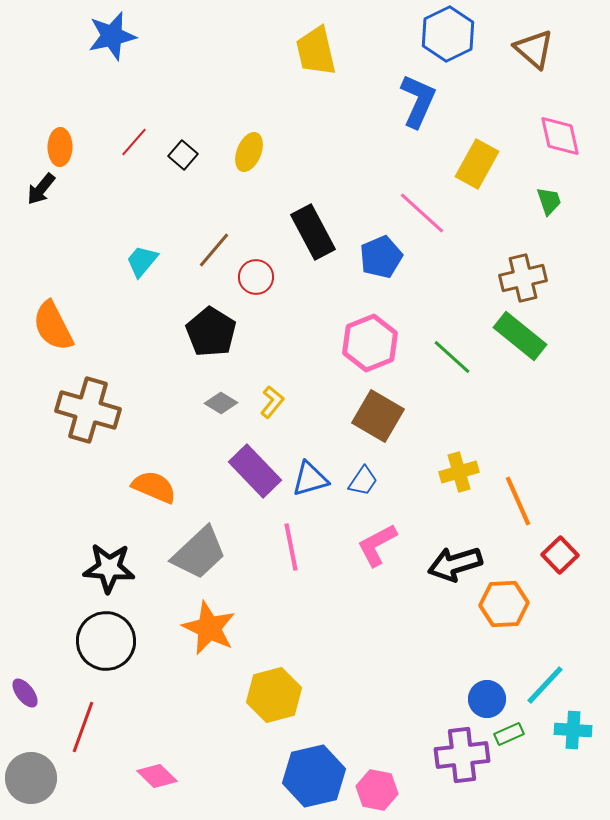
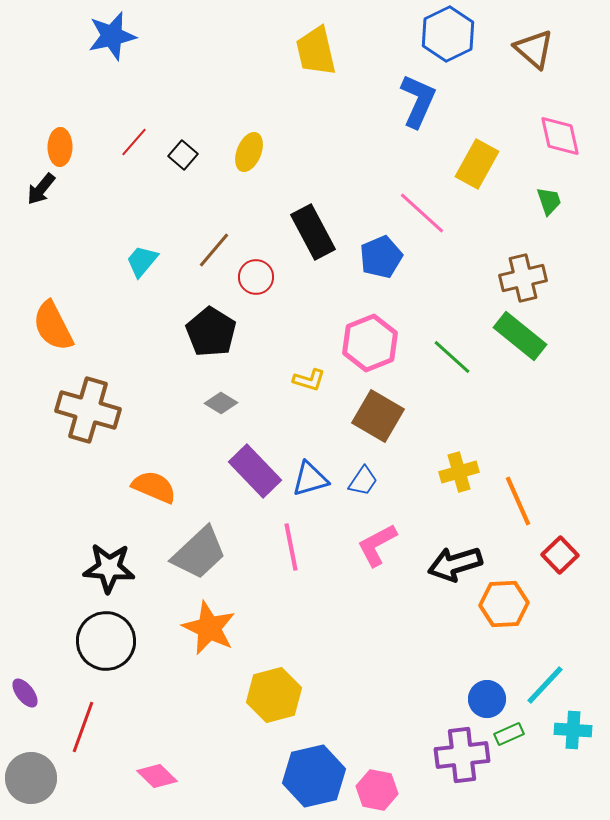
yellow L-shape at (272, 402): moved 37 px right, 22 px up; rotated 68 degrees clockwise
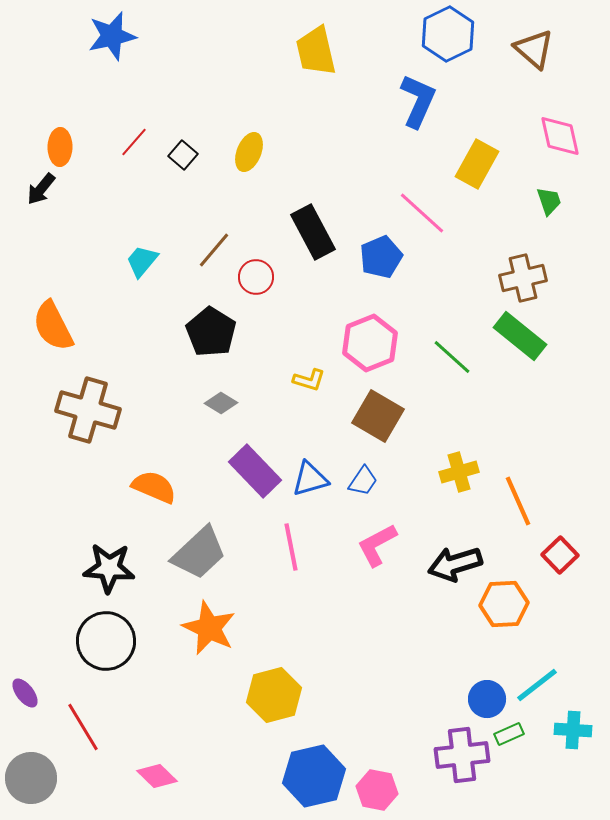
cyan line at (545, 685): moved 8 px left; rotated 9 degrees clockwise
red line at (83, 727): rotated 51 degrees counterclockwise
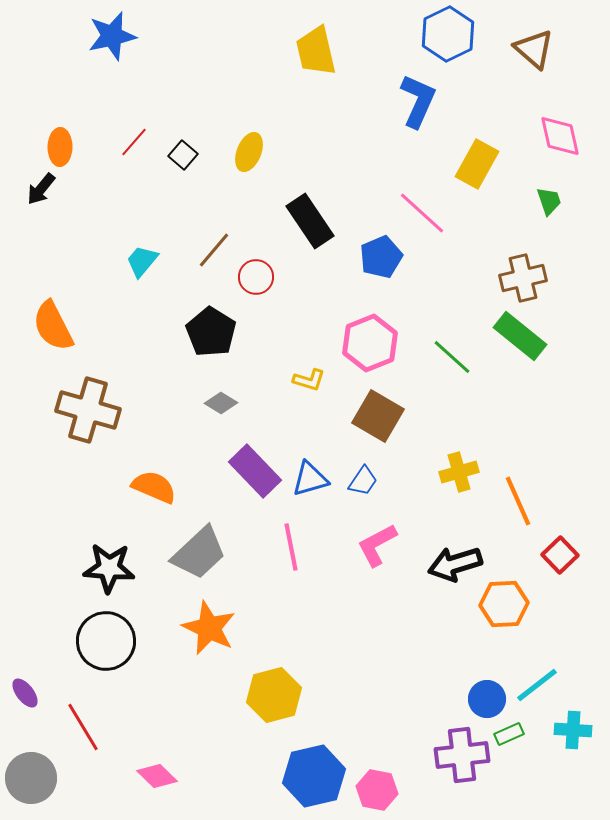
black rectangle at (313, 232): moved 3 px left, 11 px up; rotated 6 degrees counterclockwise
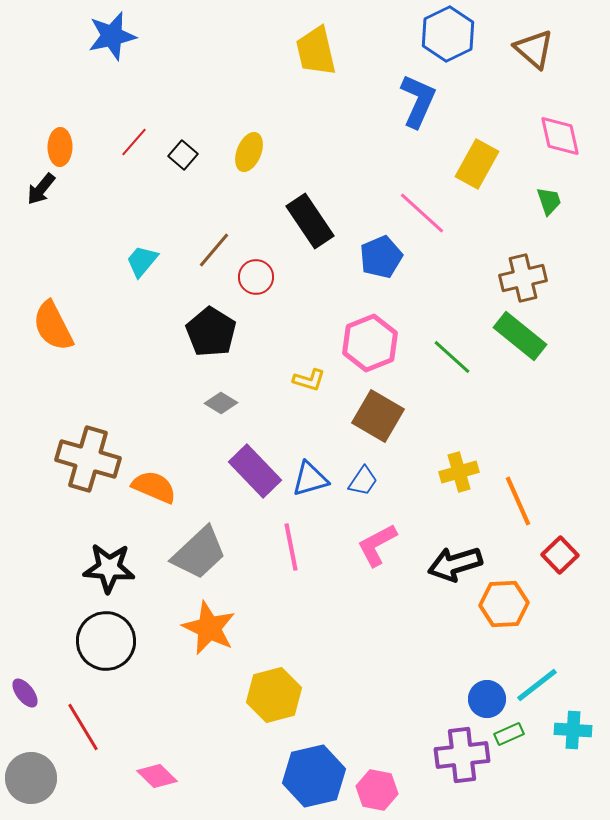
brown cross at (88, 410): moved 49 px down
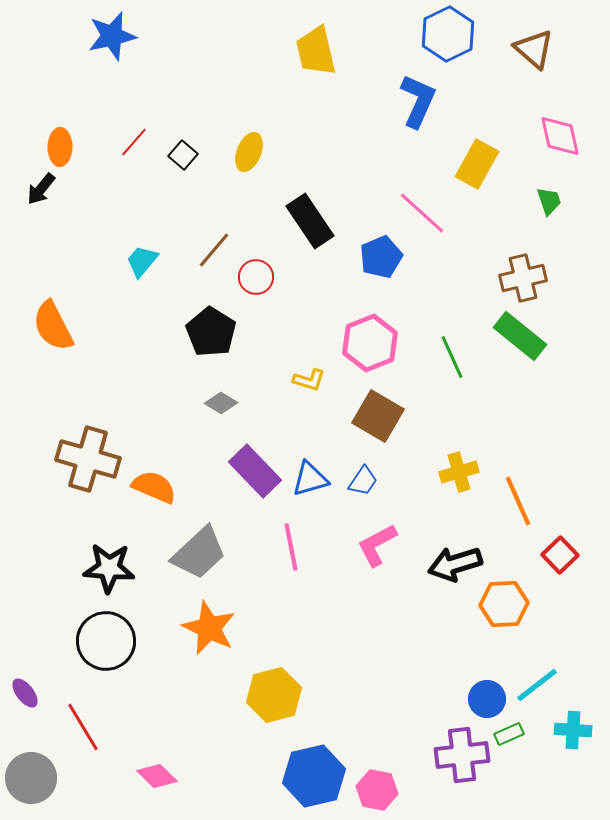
green line at (452, 357): rotated 24 degrees clockwise
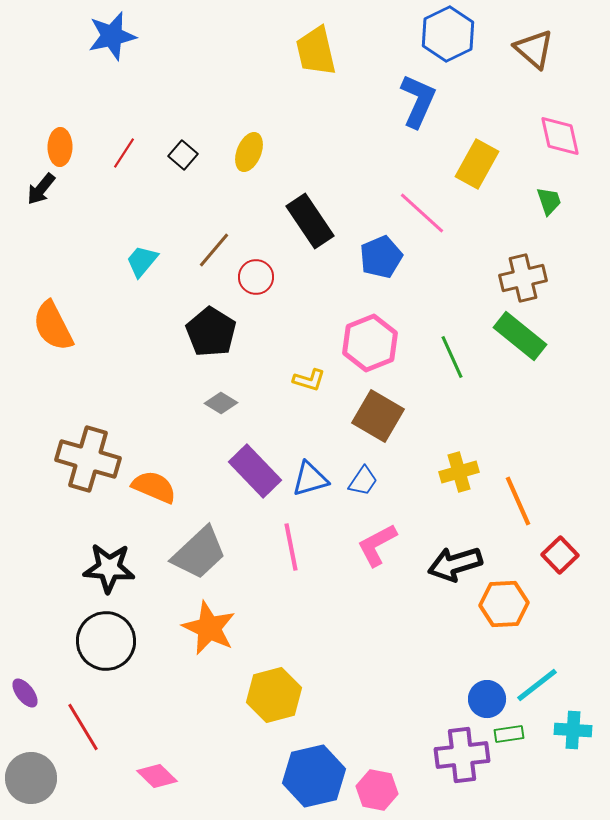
red line at (134, 142): moved 10 px left, 11 px down; rotated 8 degrees counterclockwise
green rectangle at (509, 734): rotated 16 degrees clockwise
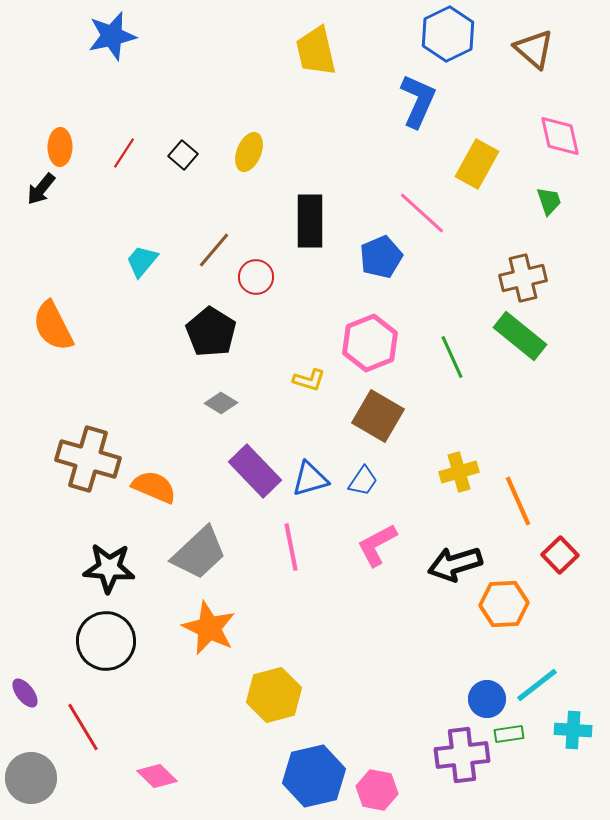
black rectangle at (310, 221): rotated 34 degrees clockwise
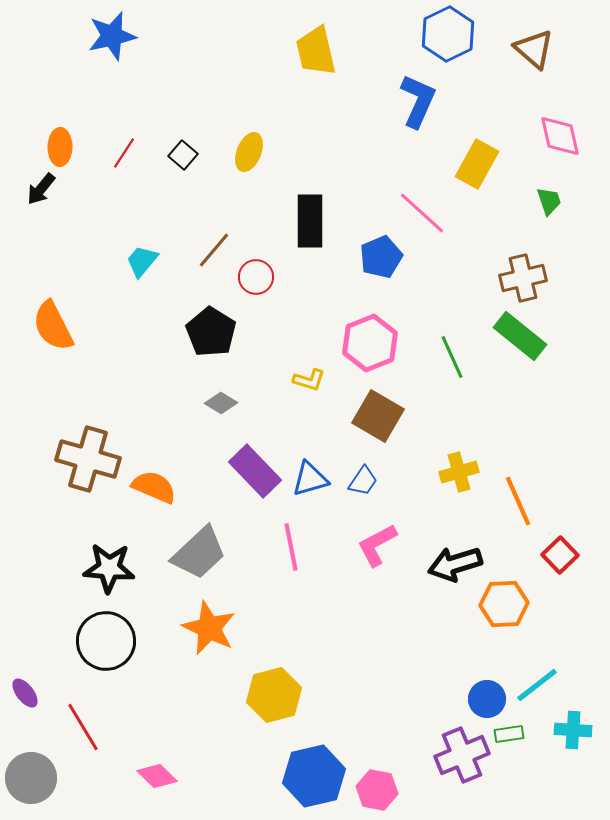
purple cross at (462, 755): rotated 16 degrees counterclockwise
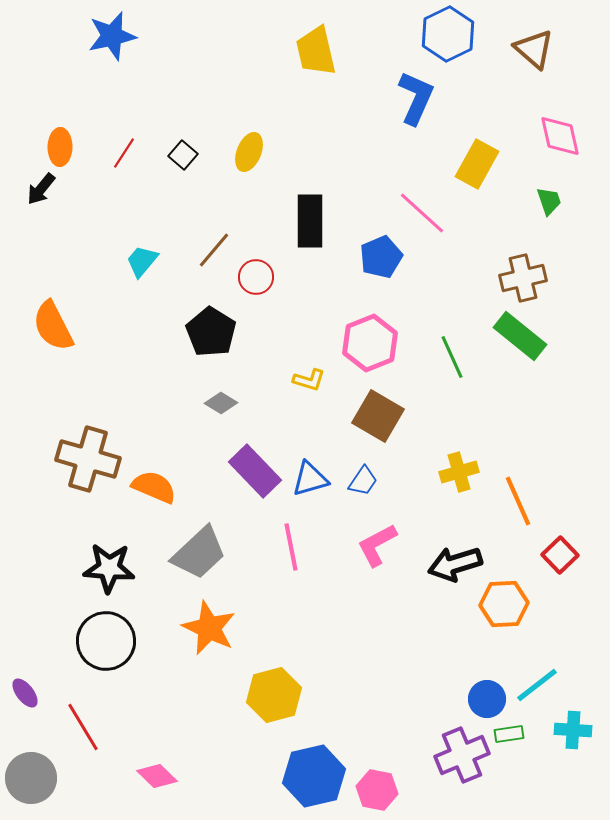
blue L-shape at (418, 101): moved 2 px left, 3 px up
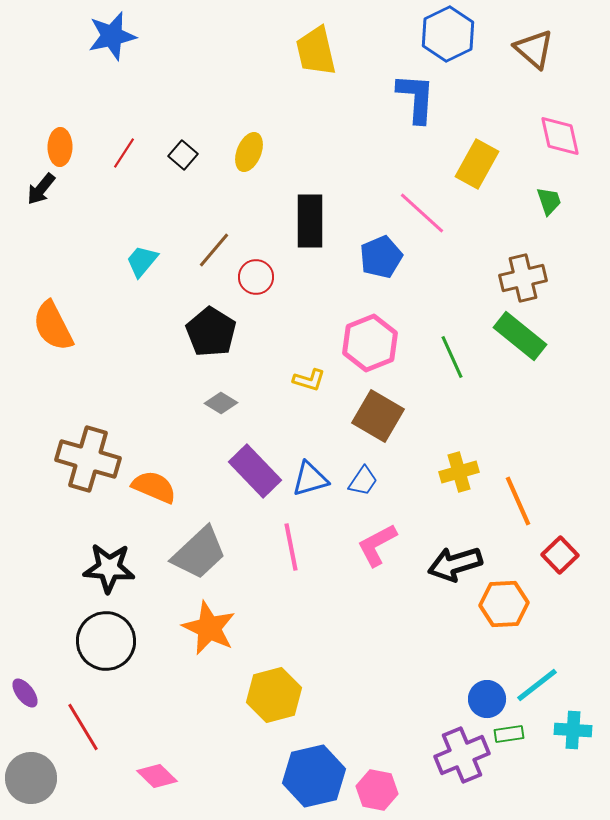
blue L-shape at (416, 98): rotated 20 degrees counterclockwise
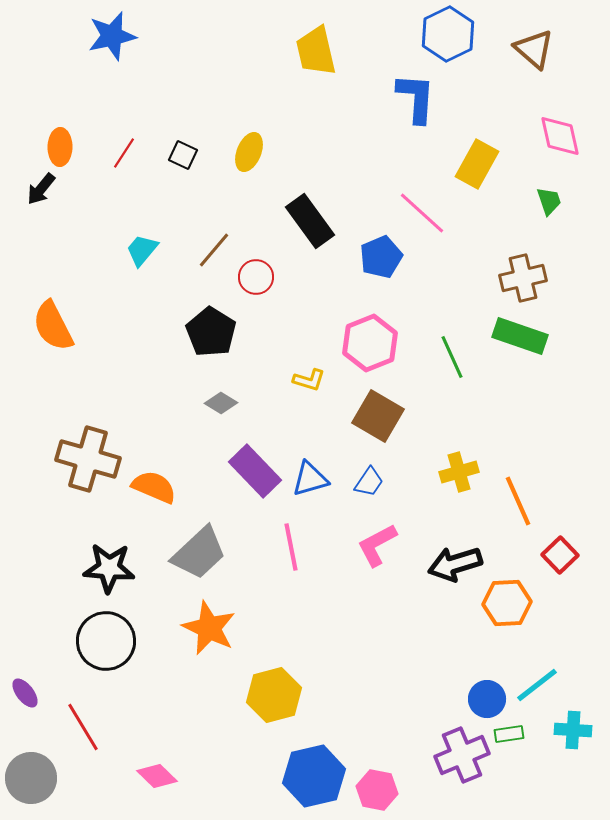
black square at (183, 155): rotated 16 degrees counterclockwise
black rectangle at (310, 221): rotated 36 degrees counterclockwise
cyan trapezoid at (142, 261): moved 11 px up
green rectangle at (520, 336): rotated 20 degrees counterclockwise
blue trapezoid at (363, 481): moved 6 px right, 1 px down
orange hexagon at (504, 604): moved 3 px right, 1 px up
